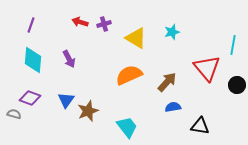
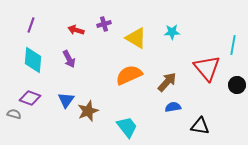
red arrow: moved 4 px left, 8 px down
cyan star: rotated 14 degrees clockwise
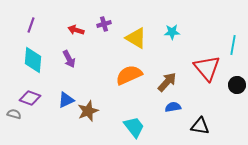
blue triangle: rotated 30 degrees clockwise
cyan trapezoid: moved 7 px right
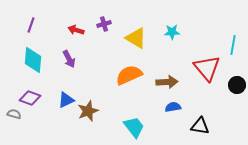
brown arrow: rotated 45 degrees clockwise
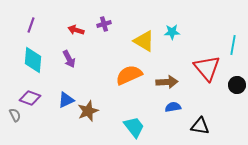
yellow triangle: moved 8 px right, 3 px down
gray semicircle: moved 1 px right, 1 px down; rotated 48 degrees clockwise
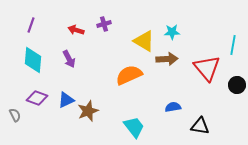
brown arrow: moved 23 px up
purple diamond: moved 7 px right
